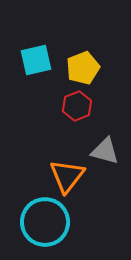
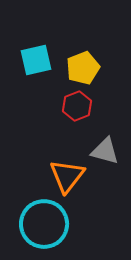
cyan circle: moved 1 px left, 2 px down
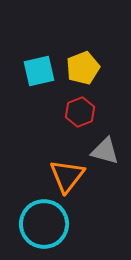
cyan square: moved 3 px right, 11 px down
red hexagon: moved 3 px right, 6 px down
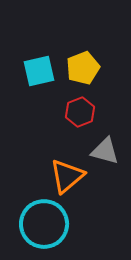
orange triangle: rotated 12 degrees clockwise
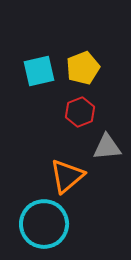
gray triangle: moved 2 px right, 4 px up; rotated 20 degrees counterclockwise
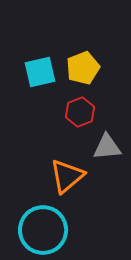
cyan square: moved 1 px right, 1 px down
cyan circle: moved 1 px left, 6 px down
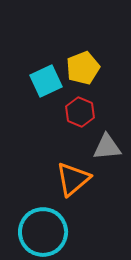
cyan square: moved 6 px right, 9 px down; rotated 12 degrees counterclockwise
red hexagon: rotated 16 degrees counterclockwise
orange triangle: moved 6 px right, 3 px down
cyan circle: moved 2 px down
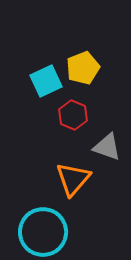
red hexagon: moved 7 px left, 3 px down
gray triangle: rotated 24 degrees clockwise
orange triangle: rotated 9 degrees counterclockwise
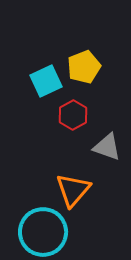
yellow pentagon: moved 1 px right, 1 px up
red hexagon: rotated 8 degrees clockwise
orange triangle: moved 11 px down
